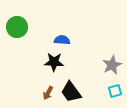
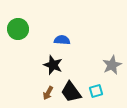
green circle: moved 1 px right, 2 px down
black star: moved 1 px left, 3 px down; rotated 18 degrees clockwise
cyan square: moved 19 px left
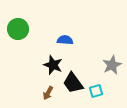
blue semicircle: moved 3 px right
black trapezoid: moved 2 px right, 9 px up
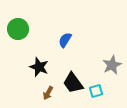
blue semicircle: rotated 63 degrees counterclockwise
black star: moved 14 px left, 2 px down
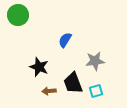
green circle: moved 14 px up
gray star: moved 17 px left, 4 px up; rotated 18 degrees clockwise
black trapezoid: rotated 15 degrees clockwise
brown arrow: moved 1 px right, 2 px up; rotated 56 degrees clockwise
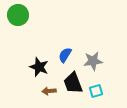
blue semicircle: moved 15 px down
gray star: moved 2 px left
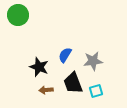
brown arrow: moved 3 px left, 1 px up
